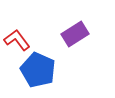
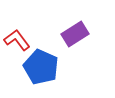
blue pentagon: moved 3 px right, 3 px up
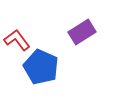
purple rectangle: moved 7 px right, 2 px up
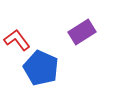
blue pentagon: moved 1 px down
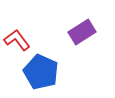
blue pentagon: moved 4 px down
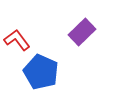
purple rectangle: rotated 12 degrees counterclockwise
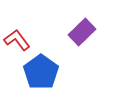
blue pentagon: rotated 12 degrees clockwise
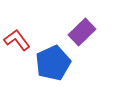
blue pentagon: moved 12 px right, 9 px up; rotated 12 degrees clockwise
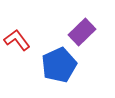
blue pentagon: moved 6 px right, 2 px down
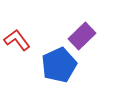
purple rectangle: moved 4 px down
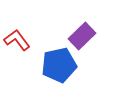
blue pentagon: rotated 12 degrees clockwise
